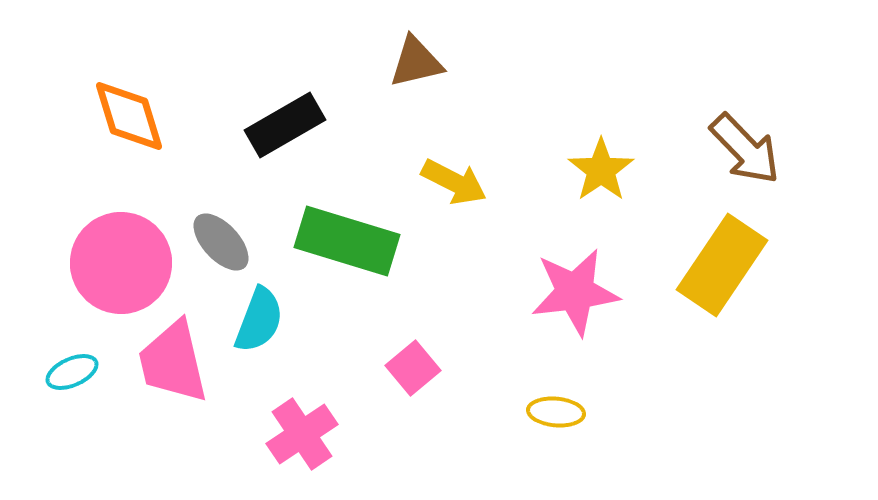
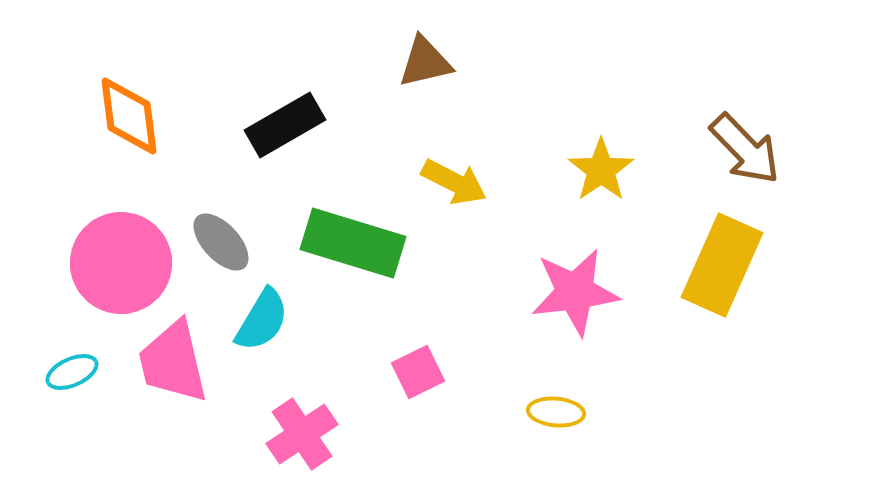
brown triangle: moved 9 px right
orange diamond: rotated 10 degrees clockwise
green rectangle: moved 6 px right, 2 px down
yellow rectangle: rotated 10 degrees counterclockwise
cyan semicircle: moved 3 px right; rotated 10 degrees clockwise
pink square: moved 5 px right, 4 px down; rotated 14 degrees clockwise
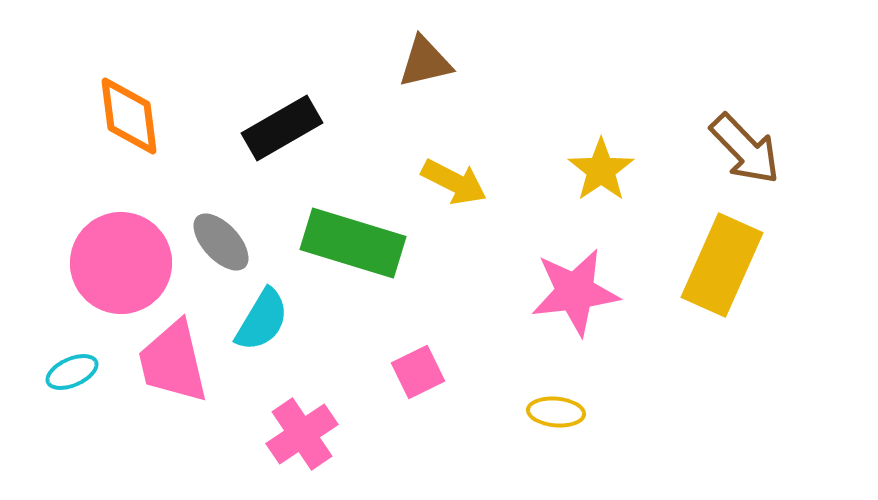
black rectangle: moved 3 px left, 3 px down
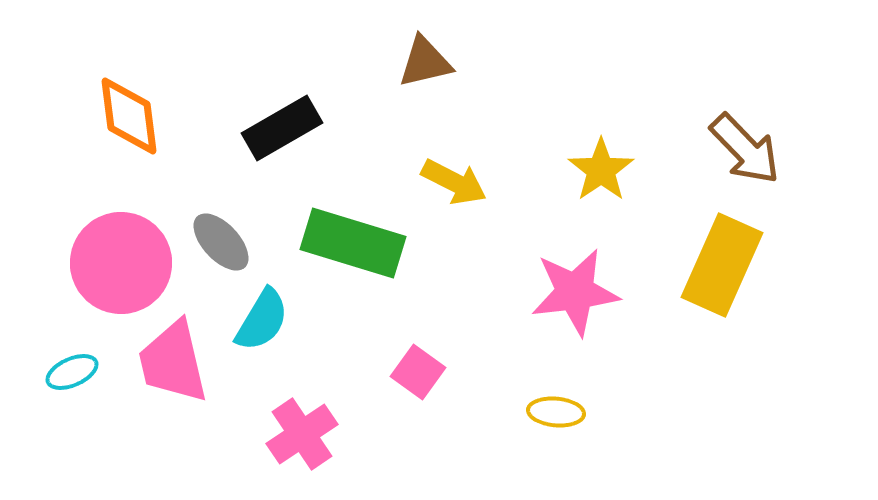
pink square: rotated 28 degrees counterclockwise
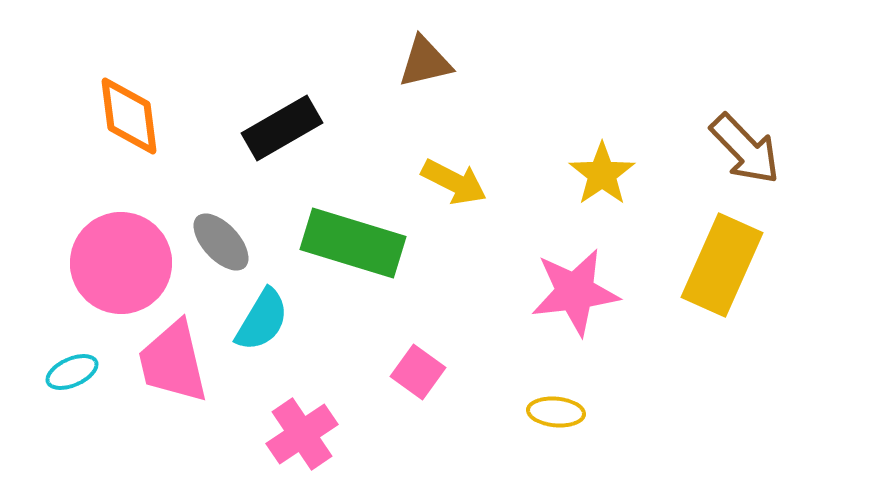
yellow star: moved 1 px right, 4 px down
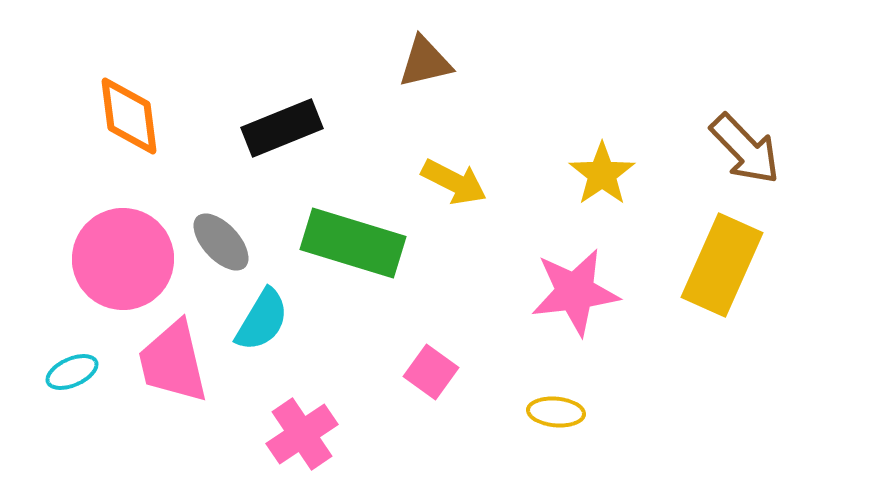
black rectangle: rotated 8 degrees clockwise
pink circle: moved 2 px right, 4 px up
pink square: moved 13 px right
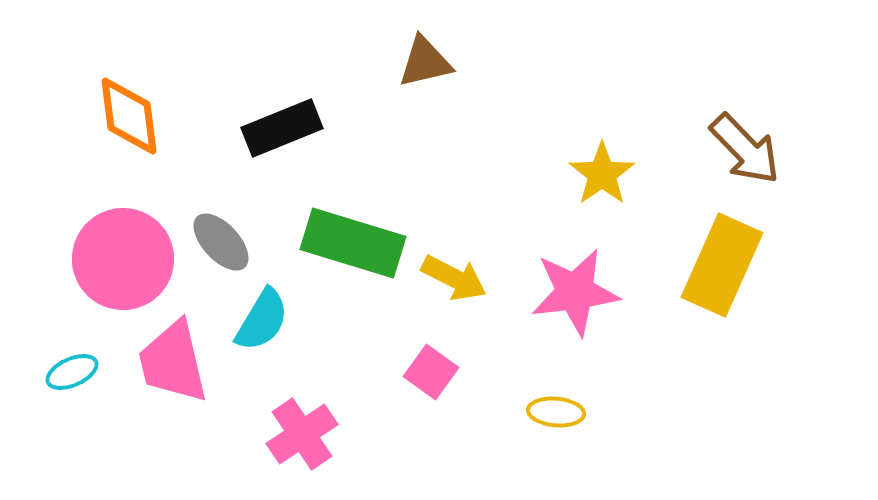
yellow arrow: moved 96 px down
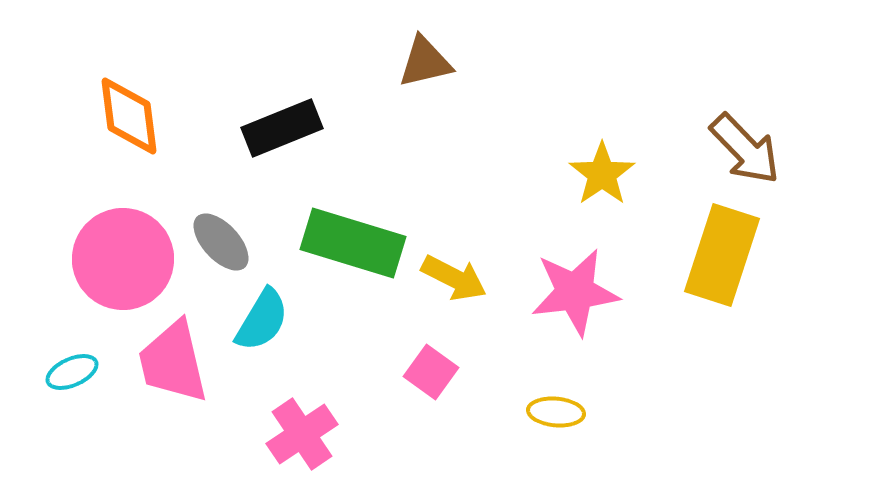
yellow rectangle: moved 10 px up; rotated 6 degrees counterclockwise
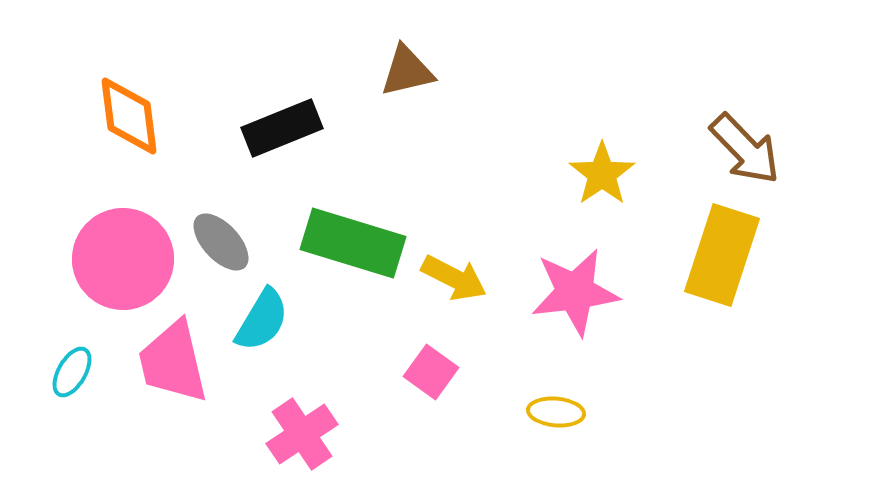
brown triangle: moved 18 px left, 9 px down
cyan ellipse: rotated 36 degrees counterclockwise
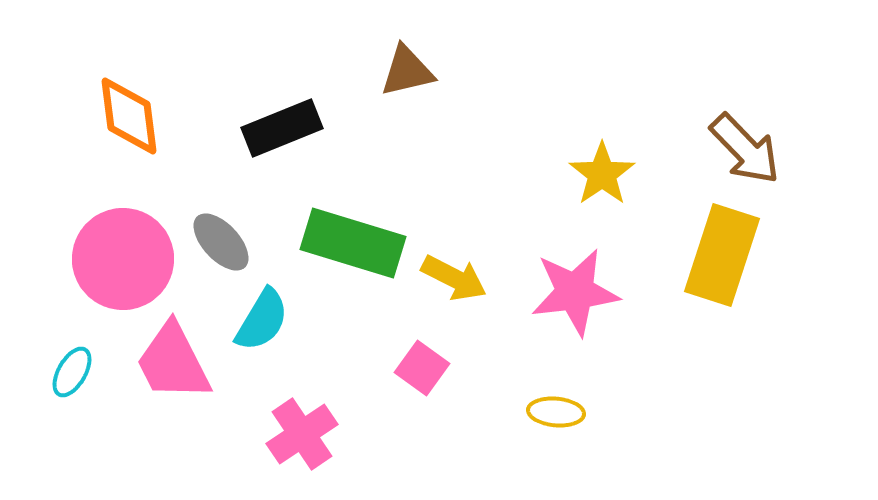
pink trapezoid: rotated 14 degrees counterclockwise
pink square: moved 9 px left, 4 px up
